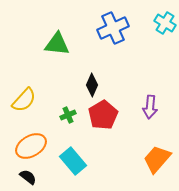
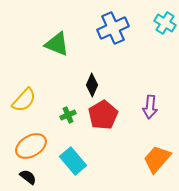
green triangle: rotated 16 degrees clockwise
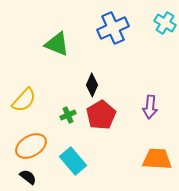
red pentagon: moved 2 px left
orange trapezoid: rotated 52 degrees clockwise
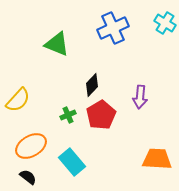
black diamond: rotated 20 degrees clockwise
yellow semicircle: moved 6 px left
purple arrow: moved 10 px left, 10 px up
cyan rectangle: moved 1 px left, 1 px down
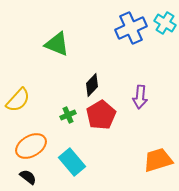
blue cross: moved 18 px right
orange trapezoid: moved 1 px right, 1 px down; rotated 20 degrees counterclockwise
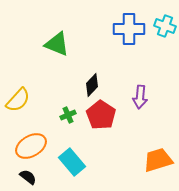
cyan cross: moved 3 px down; rotated 10 degrees counterclockwise
blue cross: moved 2 px left, 1 px down; rotated 24 degrees clockwise
red pentagon: rotated 8 degrees counterclockwise
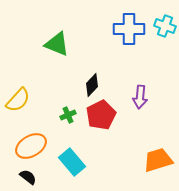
red pentagon: rotated 12 degrees clockwise
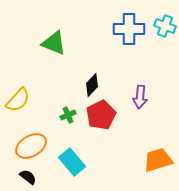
green triangle: moved 3 px left, 1 px up
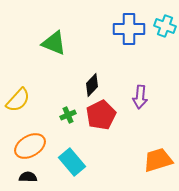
orange ellipse: moved 1 px left
black semicircle: rotated 36 degrees counterclockwise
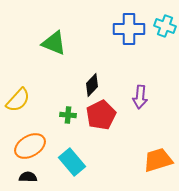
green cross: rotated 28 degrees clockwise
